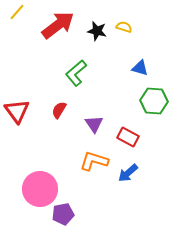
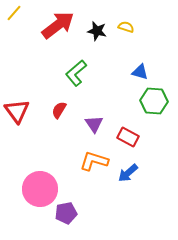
yellow line: moved 3 px left, 1 px down
yellow semicircle: moved 2 px right
blue triangle: moved 4 px down
purple pentagon: moved 3 px right, 1 px up
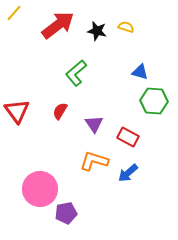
red semicircle: moved 1 px right, 1 px down
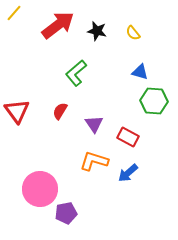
yellow semicircle: moved 7 px right, 6 px down; rotated 147 degrees counterclockwise
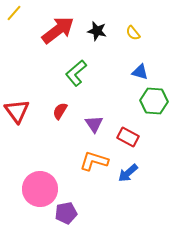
red arrow: moved 5 px down
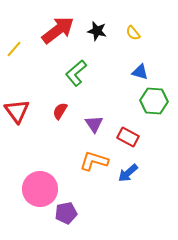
yellow line: moved 36 px down
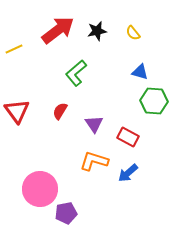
black star: rotated 24 degrees counterclockwise
yellow line: rotated 24 degrees clockwise
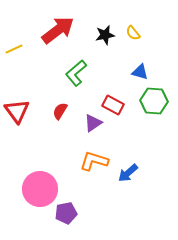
black star: moved 8 px right, 4 px down
purple triangle: moved 1 px left, 1 px up; rotated 30 degrees clockwise
red rectangle: moved 15 px left, 32 px up
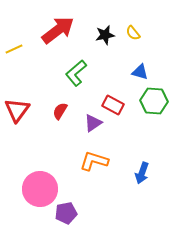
red triangle: moved 1 px up; rotated 12 degrees clockwise
blue arrow: moved 14 px right; rotated 30 degrees counterclockwise
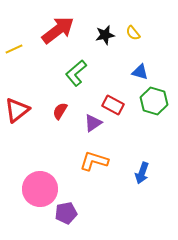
green hexagon: rotated 12 degrees clockwise
red triangle: rotated 16 degrees clockwise
